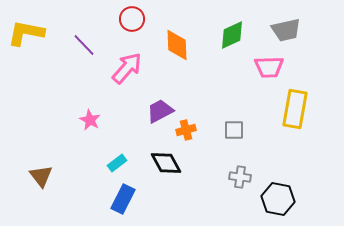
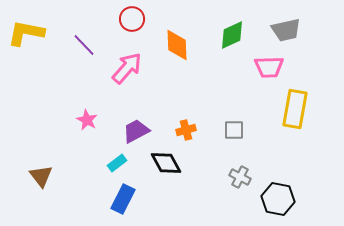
purple trapezoid: moved 24 px left, 20 px down
pink star: moved 3 px left
gray cross: rotated 20 degrees clockwise
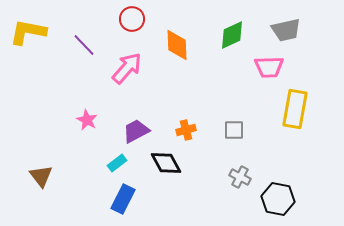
yellow L-shape: moved 2 px right, 1 px up
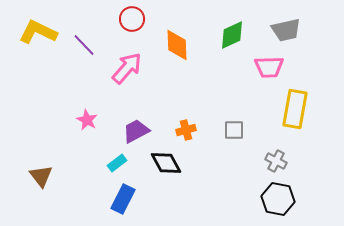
yellow L-shape: moved 10 px right; rotated 15 degrees clockwise
gray cross: moved 36 px right, 16 px up
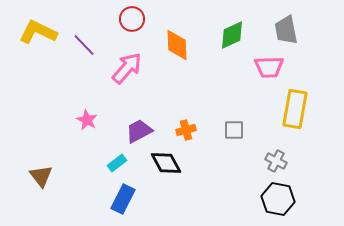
gray trapezoid: rotated 92 degrees clockwise
purple trapezoid: moved 3 px right
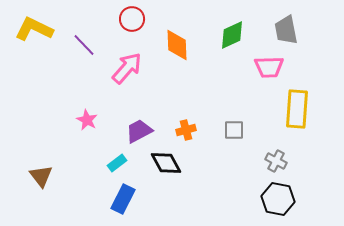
yellow L-shape: moved 4 px left, 3 px up
yellow rectangle: moved 2 px right; rotated 6 degrees counterclockwise
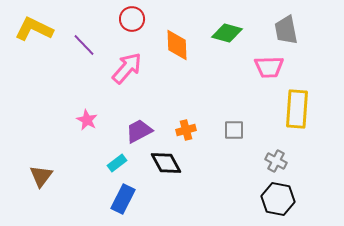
green diamond: moved 5 px left, 2 px up; rotated 40 degrees clockwise
brown triangle: rotated 15 degrees clockwise
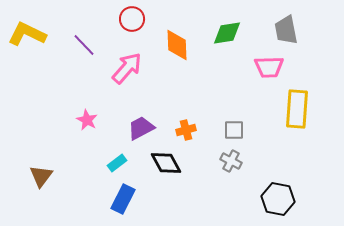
yellow L-shape: moved 7 px left, 5 px down
green diamond: rotated 24 degrees counterclockwise
purple trapezoid: moved 2 px right, 3 px up
gray cross: moved 45 px left
